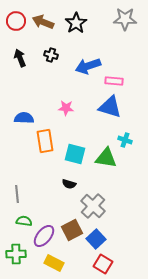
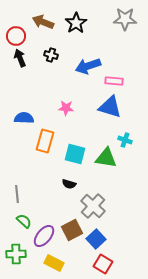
red circle: moved 15 px down
orange rectangle: rotated 25 degrees clockwise
green semicircle: rotated 35 degrees clockwise
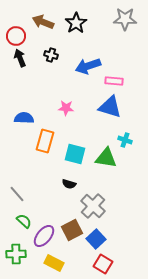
gray line: rotated 36 degrees counterclockwise
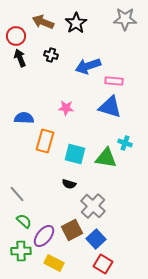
cyan cross: moved 3 px down
green cross: moved 5 px right, 3 px up
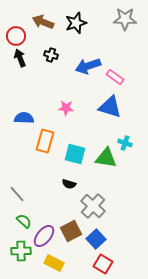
black star: rotated 15 degrees clockwise
pink rectangle: moved 1 px right, 4 px up; rotated 30 degrees clockwise
brown square: moved 1 px left, 1 px down
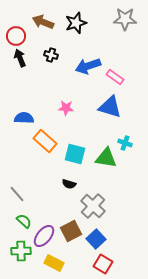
orange rectangle: rotated 65 degrees counterclockwise
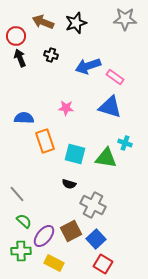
orange rectangle: rotated 30 degrees clockwise
gray cross: moved 1 px up; rotated 15 degrees counterclockwise
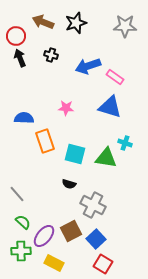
gray star: moved 7 px down
green semicircle: moved 1 px left, 1 px down
